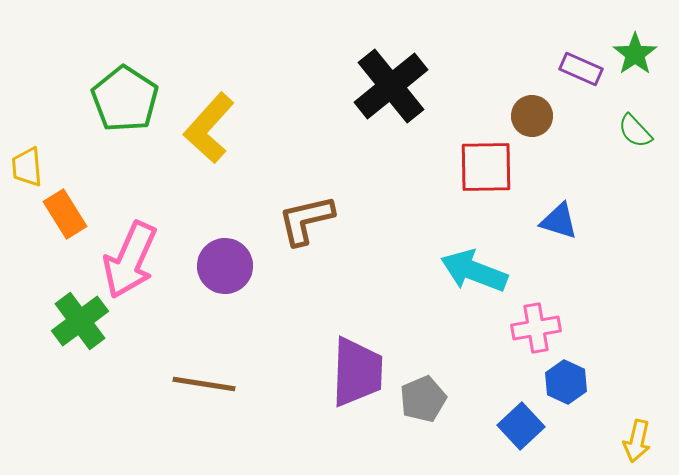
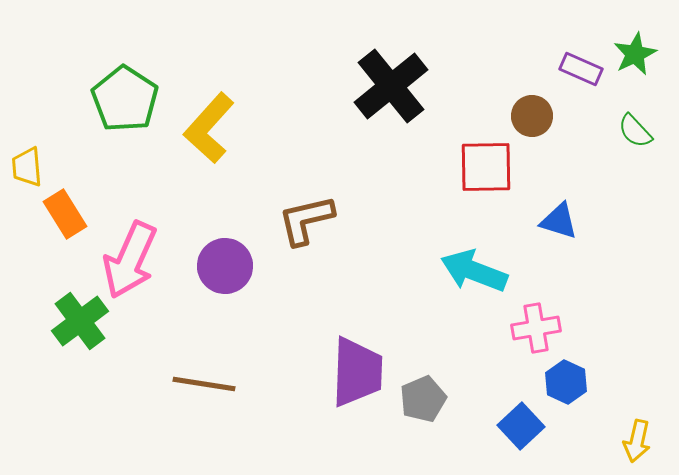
green star: rotated 9 degrees clockwise
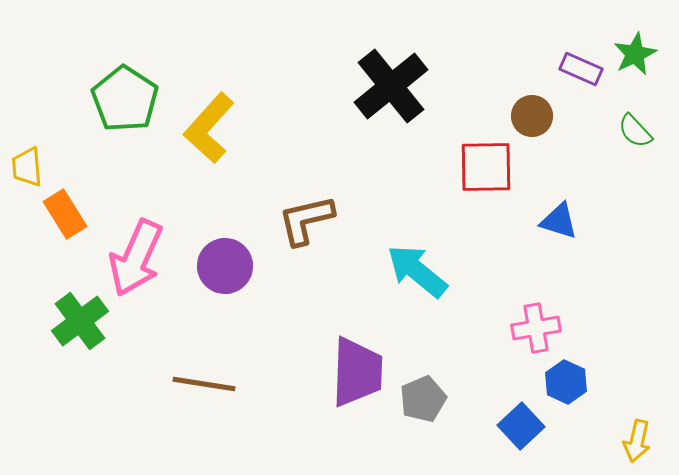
pink arrow: moved 6 px right, 2 px up
cyan arrow: moved 57 px left; rotated 18 degrees clockwise
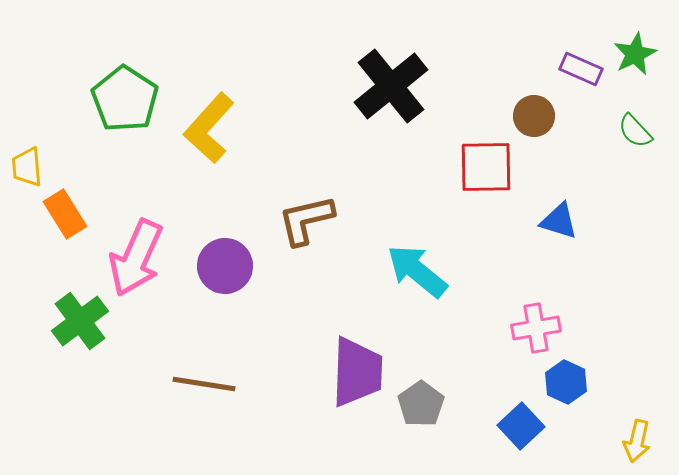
brown circle: moved 2 px right
gray pentagon: moved 2 px left, 5 px down; rotated 12 degrees counterclockwise
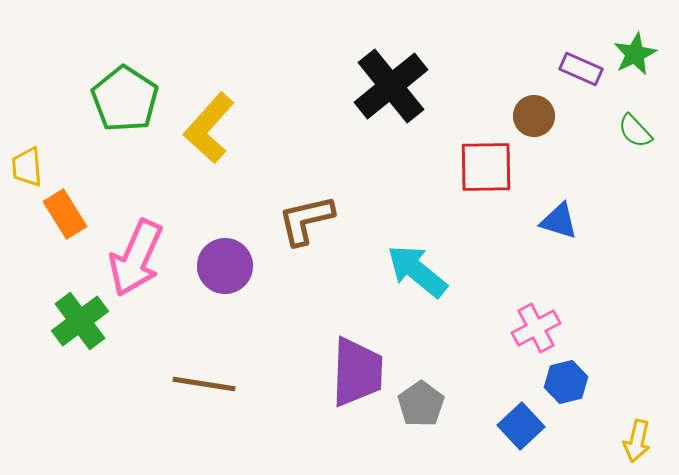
pink cross: rotated 18 degrees counterclockwise
blue hexagon: rotated 21 degrees clockwise
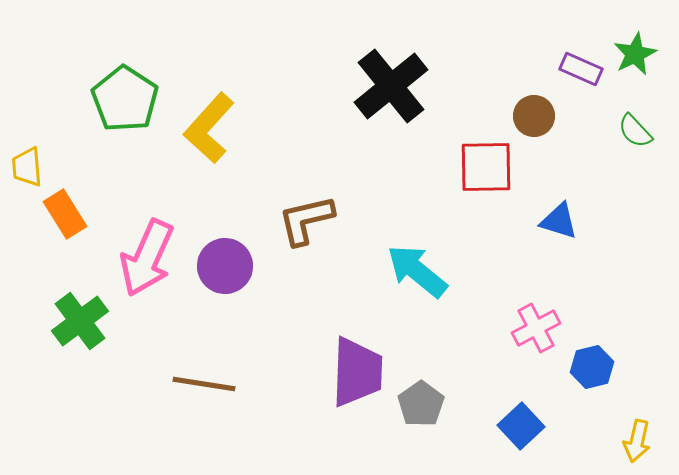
pink arrow: moved 11 px right
blue hexagon: moved 26 px right, 15 px up
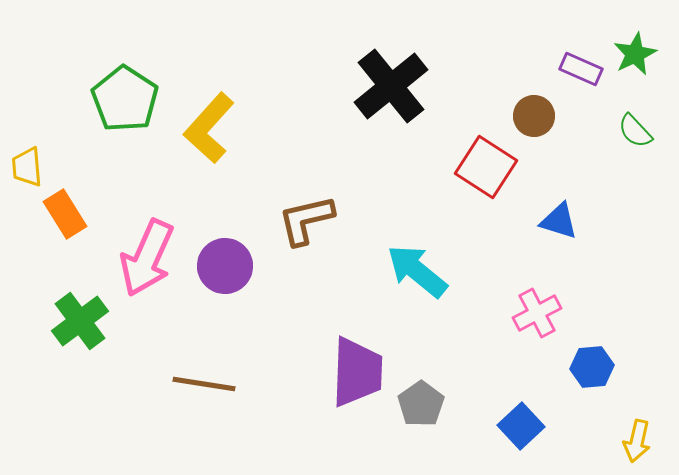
red square: rotated 34 degrees clockwise
pink cross: moved 1 px right, 15 px up
blue hexagon: rotated 9 degrees clockwise
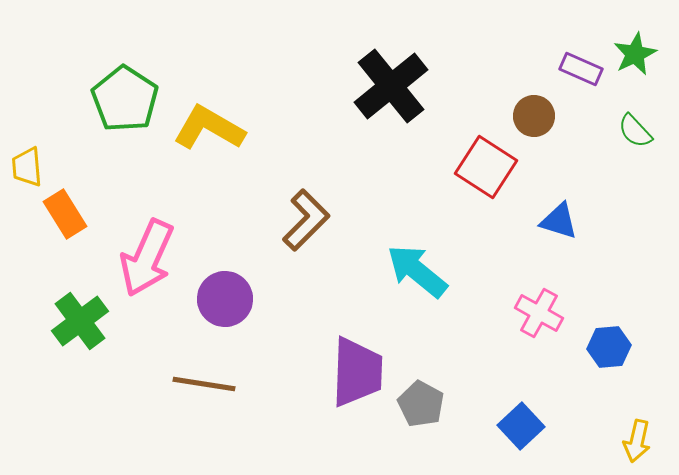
yellow L-shape: rotated 78 degrees clockwise
brown L-shape: rotated 148 degrees clockwise
purple circle: moved 33 px down
pink cross: moved 2 px right; rotated 33 degrees counterclockwise
blue hexagon: moved 17 px right, 20 px up
gray pentagon: rotated 9 degrees counterclockwise
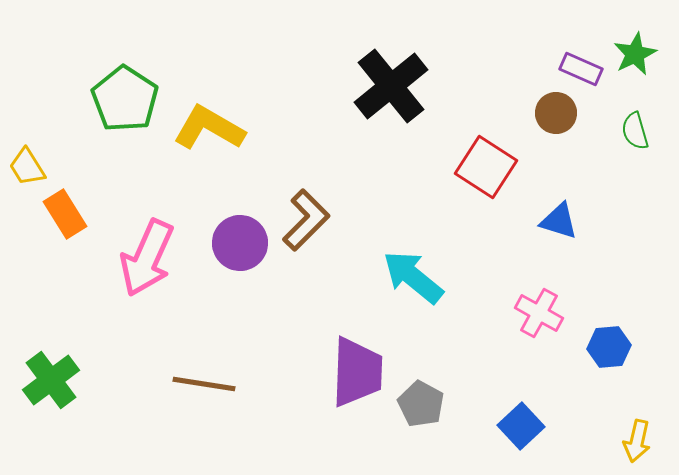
brown circle: moved 22 px right, 3 px up
green semicircle: rotated 27 degrees clockwise
yellow trapezoid: rotated 27 degrees counterclockwise
cyan arrow: moved 4 px left, 6 px down
purple circle: moved 15 px right, 56 px up
green cross: moved 29 px left, 59 px down
